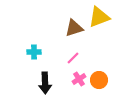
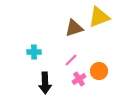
pink line: moved 2 px left, 2 px down
orange circle: moved 9 px up
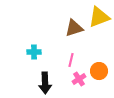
pink line: rotated 32 degrees counterclockwise
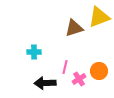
pink line: moved 6 px left, 7 px down
black arrow: rotated 90 degrees clockwise
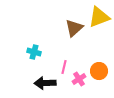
brown triangle: rotated 24 degrees counterclockwise
cyan cross: rotated 16 degrees clockwise
pink line: moved 1 px left
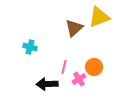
cyan cross: moved 4 px left, 5 px up
orange circle: moved 5 px left, 4 px up
black arrow: moved 2 px right, 1 px down
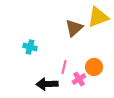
yellow triangle: moved 1 px left
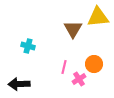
yellow triangle: rotated 15 degrees clockwise
brown triangle: moved 1 px left, 1 px down; rotated 18 degrees counterclockwise
cyan cross: moved 2 px left, 1 px up
orange circle: moved 3 px up
black arrow: moved 28 px left
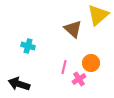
yellow triangle: moved 2 px up; rotated 35 degrees counterclockwise
brown triangle: rotated 18 degrees counterclockwise
orange circle: moved 3 px left, 1 px up
black arrow: rotated 20 degrees clockwise
